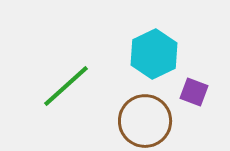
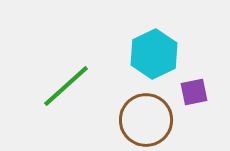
purple square: rotated 32 degrees counterclockwise
brown circle: moved 1 px right, 1 px up
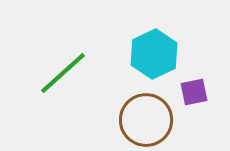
green line: moved 3 px left, 13 px up
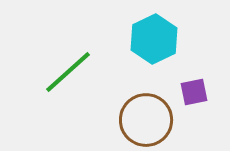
cyan hexagon: moved 15 px up
green line: moved 5 px right, 1 px up
